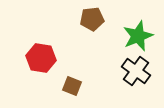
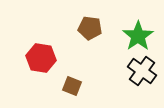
brown pentagon: moved 2 px left, 9 px down; rotated 15 degrees clockwise
green star: rotated 12 degrees counterclockwise
black cross: moved 6 px right
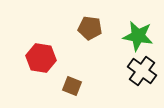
green star: rotated 28 degrees counterclockwise
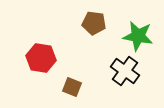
brown pentagon: moved 4 px right, 5 px up
black cross: moved 17 px left
brown square: moved 1 px down
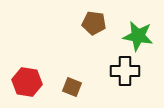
red hexagon: moved 14 px left, 24 px down
black cross: rotated 36 degrees counterclockwise
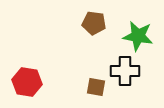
brown square: moved 24 px right; rotated 12 degrees counterclockwise
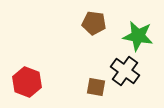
black cross: rotated 36 degrees clockwise
red hexagon: rotated 12 degrees clockwise
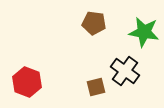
green star: moved 6 px right, 4 px up
brown square: rotated 24 degrees counterclockwise
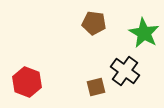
green star: moved 1 px down; rotated 20 degrees clockwise
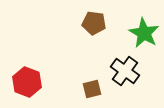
brown square: moved 4 px left, 2 px down
